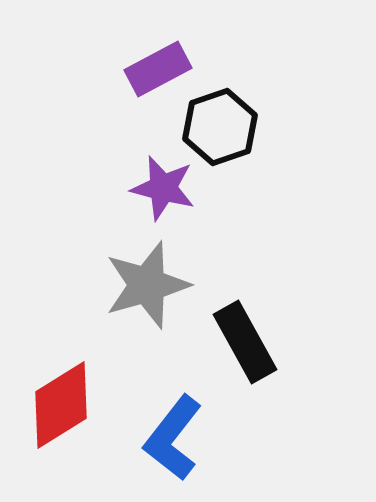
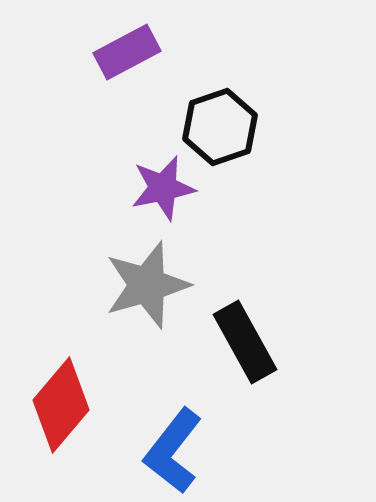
purple rectangle: moved 31 px left, 17 px up
purple star: rotated 26 degrees counterclockwise
red diamond: rotated 18 degrees counterclockwise
blue L-shape: moved 13 px down
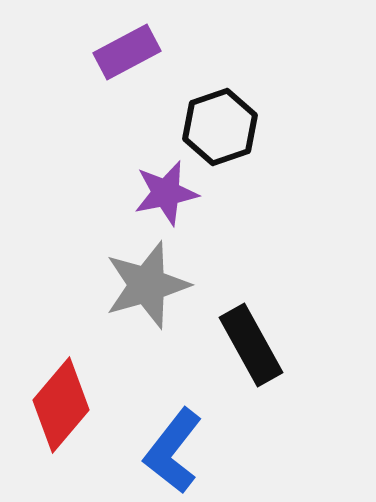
purple star: moved 3 px right, 5 px down
black rectangle: moved 6 px right, 3 px down
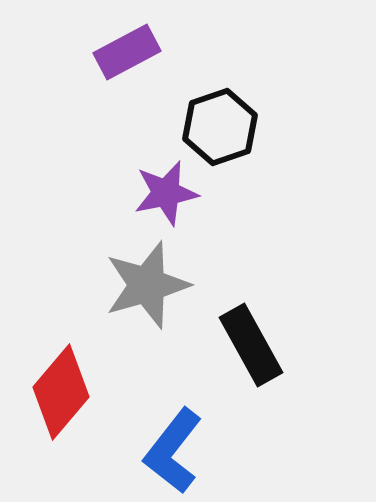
red diamond: moved 13 px up
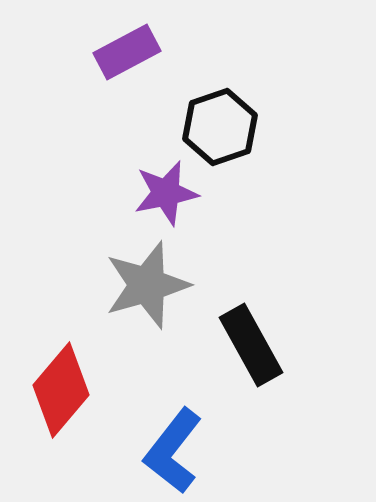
red diamond: moved 2 px up
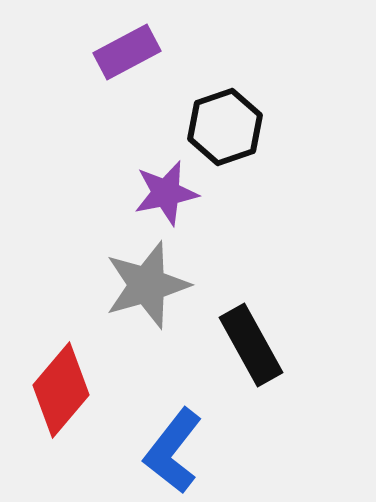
black hexagon: moved 5 px right
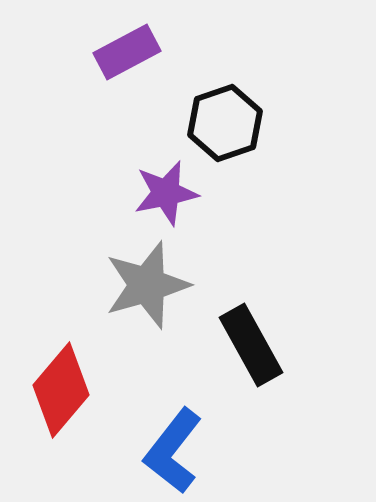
black hexagon: moved 4 px up
